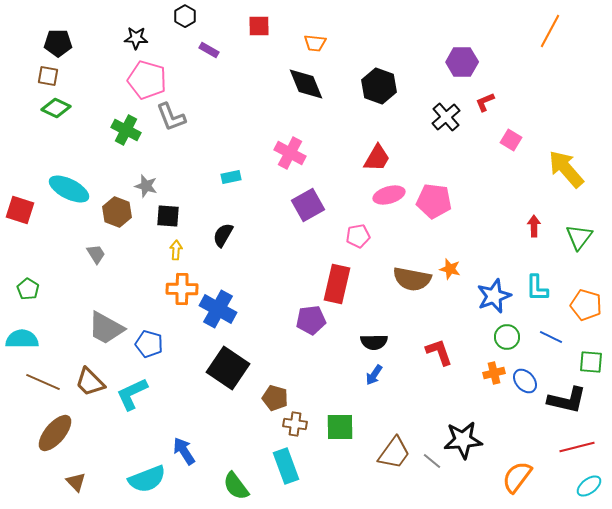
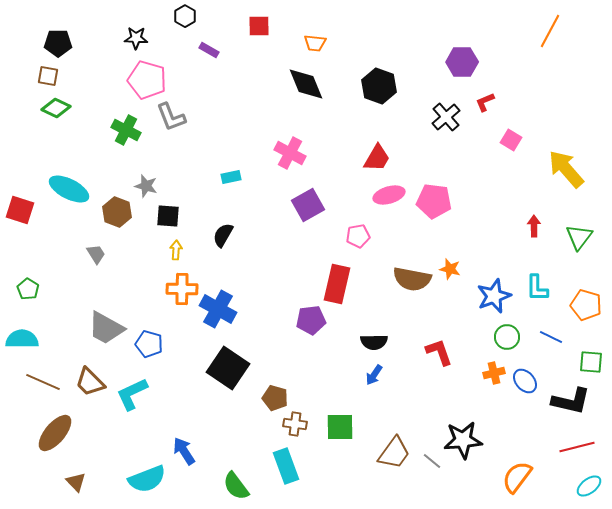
black L-shape at (567, 400): moved 4 px right, 1 px down
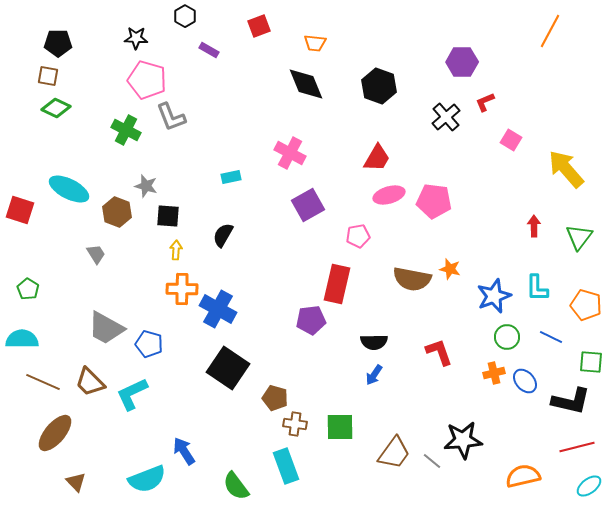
red square at (259, 26): rotated 20 degrees counterclockwise
orange semicircle at (517, 477): moved 6 px right, 1 px up; rotated 40 degrees clockwise
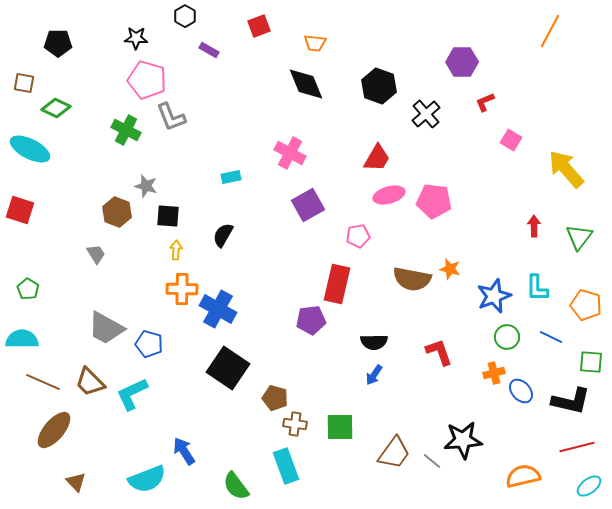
brown square at (48, 76): moved 24 px left, 7 px down
black cross at (446, 117): moved 20 px left, 3 px up
cyan ellipse at (69, 189): moved 39 px left, 40 px up
blue ellipse at (525, 381): moved 4 px left, 10 px down
brown ellipse at (55, 433): moved 1 px left, 3 px up
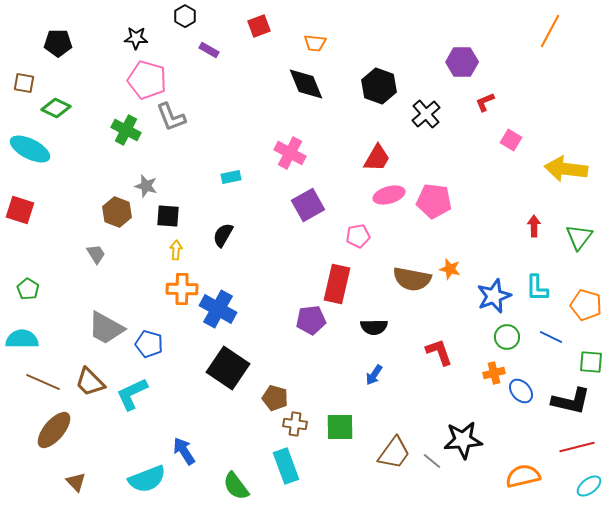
yellow arrow at (566, 169): rotated 42 degrees counterclockwise
black semicircle at (374, 342): moved 15 px up
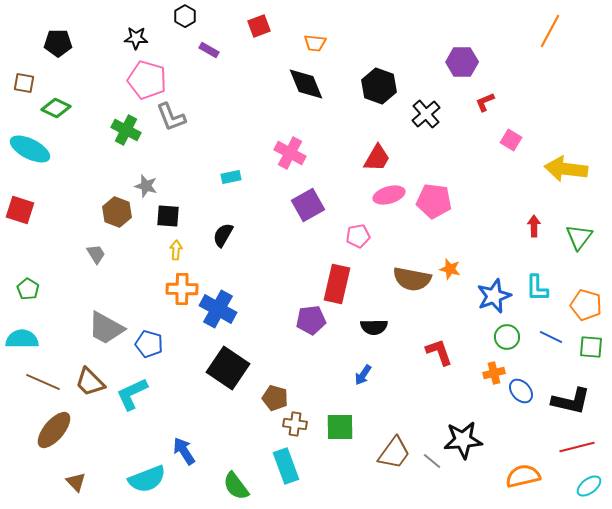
green square at (591, 362): moved 15 px up
blue arrow at (374, 375): moved 11 px left
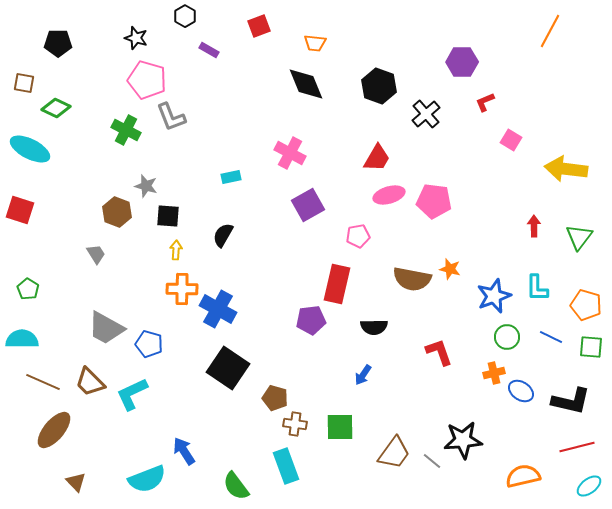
black star at (136, 38): rotated 15 degrees clockwise
blue ellipse at (521, 391): rotated 15 degrees counterclockwise
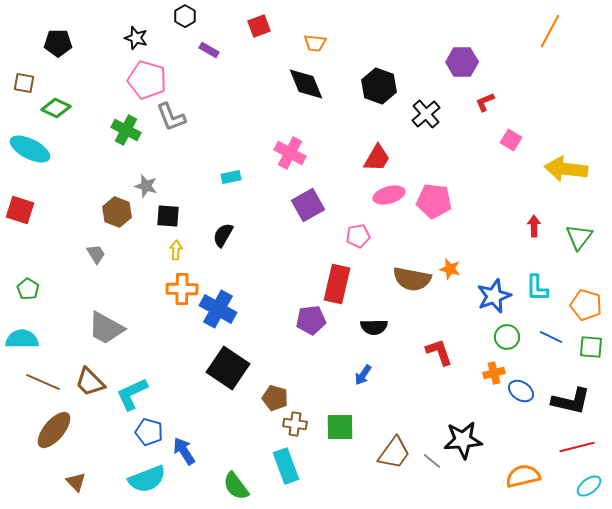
blue pentagon at (149, 344): moved 88 px down
